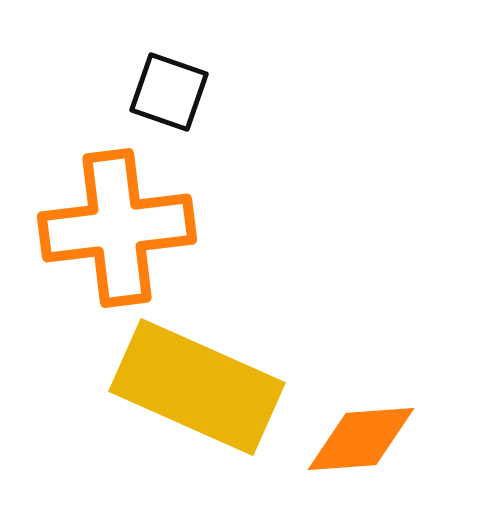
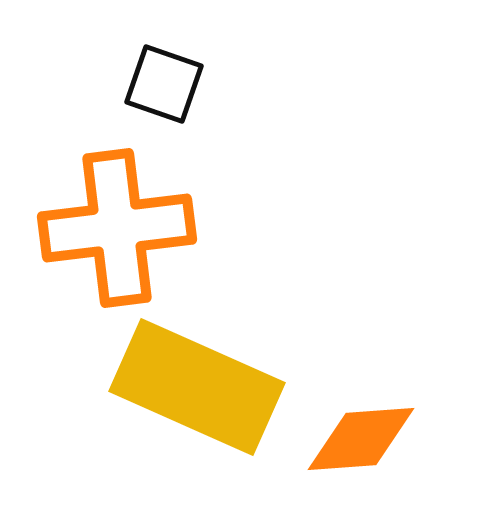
black square: moved 5 px left, 8 px up
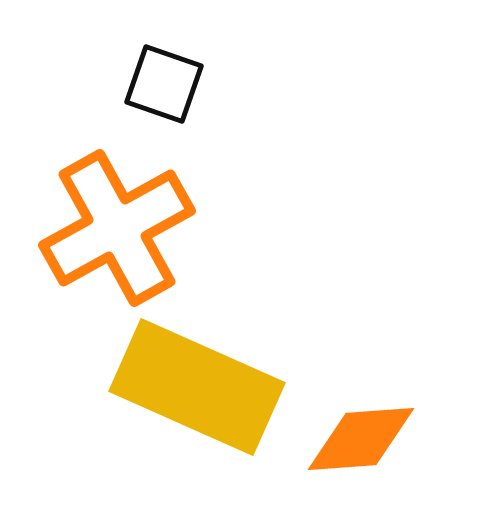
orange cross: rotated 22 degrees counterclockwise
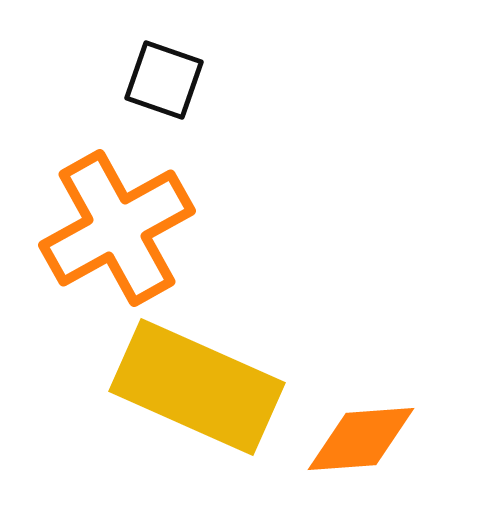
black square: moved 4 px up
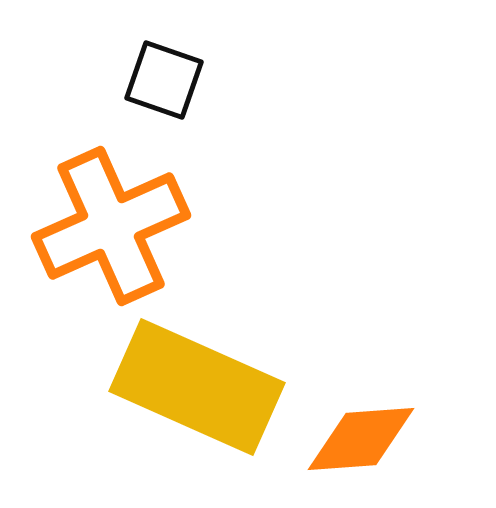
orange cross: moved 6 px left, 2 px up; rotated 5 degrees clockwise
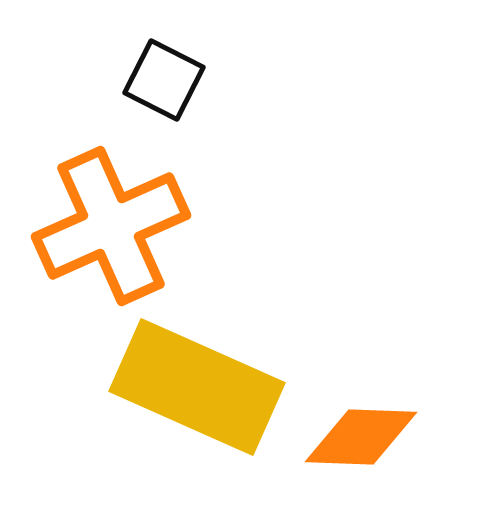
black square: rotated 8 degrees clockwise
orange diamond: moved 2 px up; rotated 6 degrees clockwise
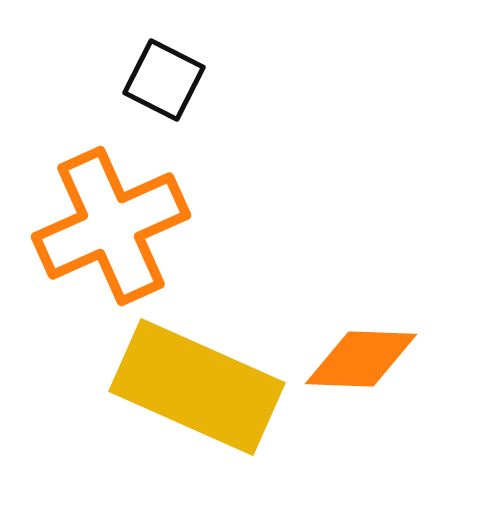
orange diamond: moved 78 px up
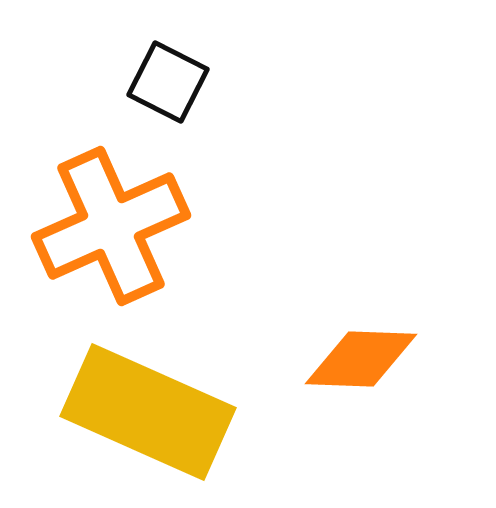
black square: moved 4 px right, 2 px down
yellow rectangle: moved 49 px left, 25 px down
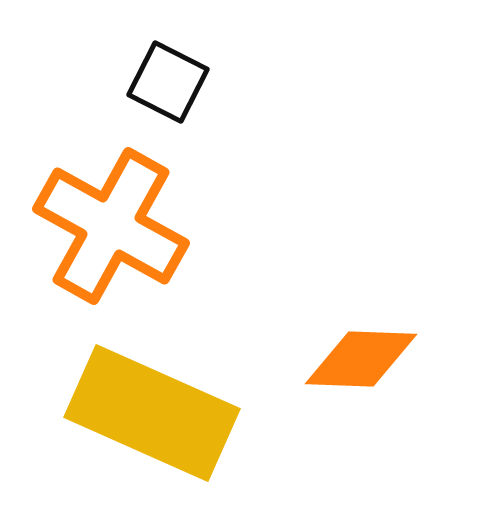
orange cross: rotated 37 degrees counterclockwise
yellow rectangle: moved 4 px right, 1 px down
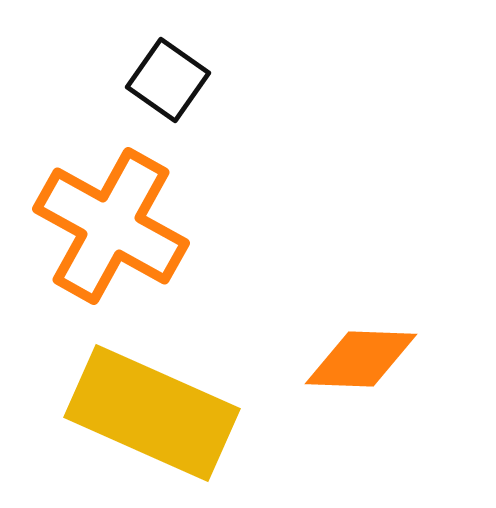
black square: moved 2 px up; rotated 8 degrees clockwise
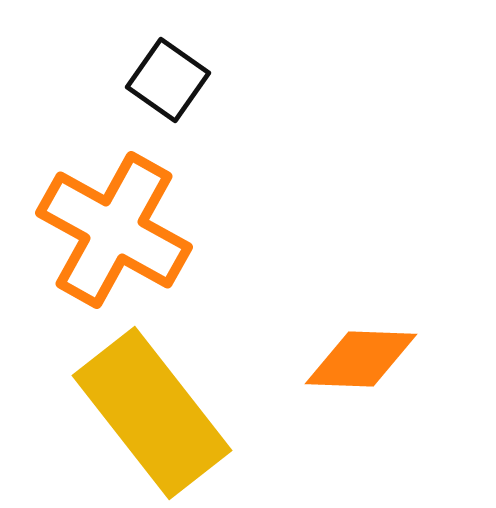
orange cross: moved 3 px right, 4 px down
yellow rectangle: rotated 28 degrees clockwise
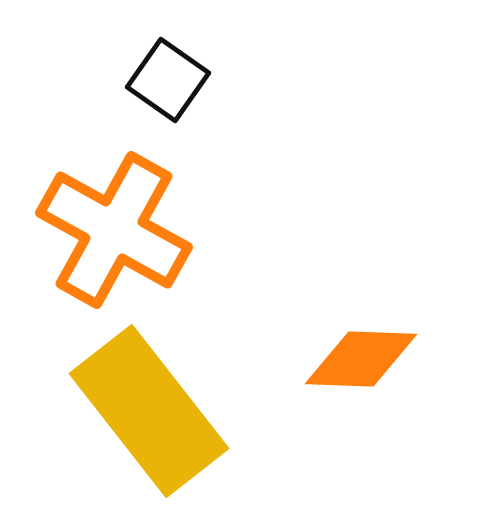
yellow rectangle: moved 3 px left, 2 px up
